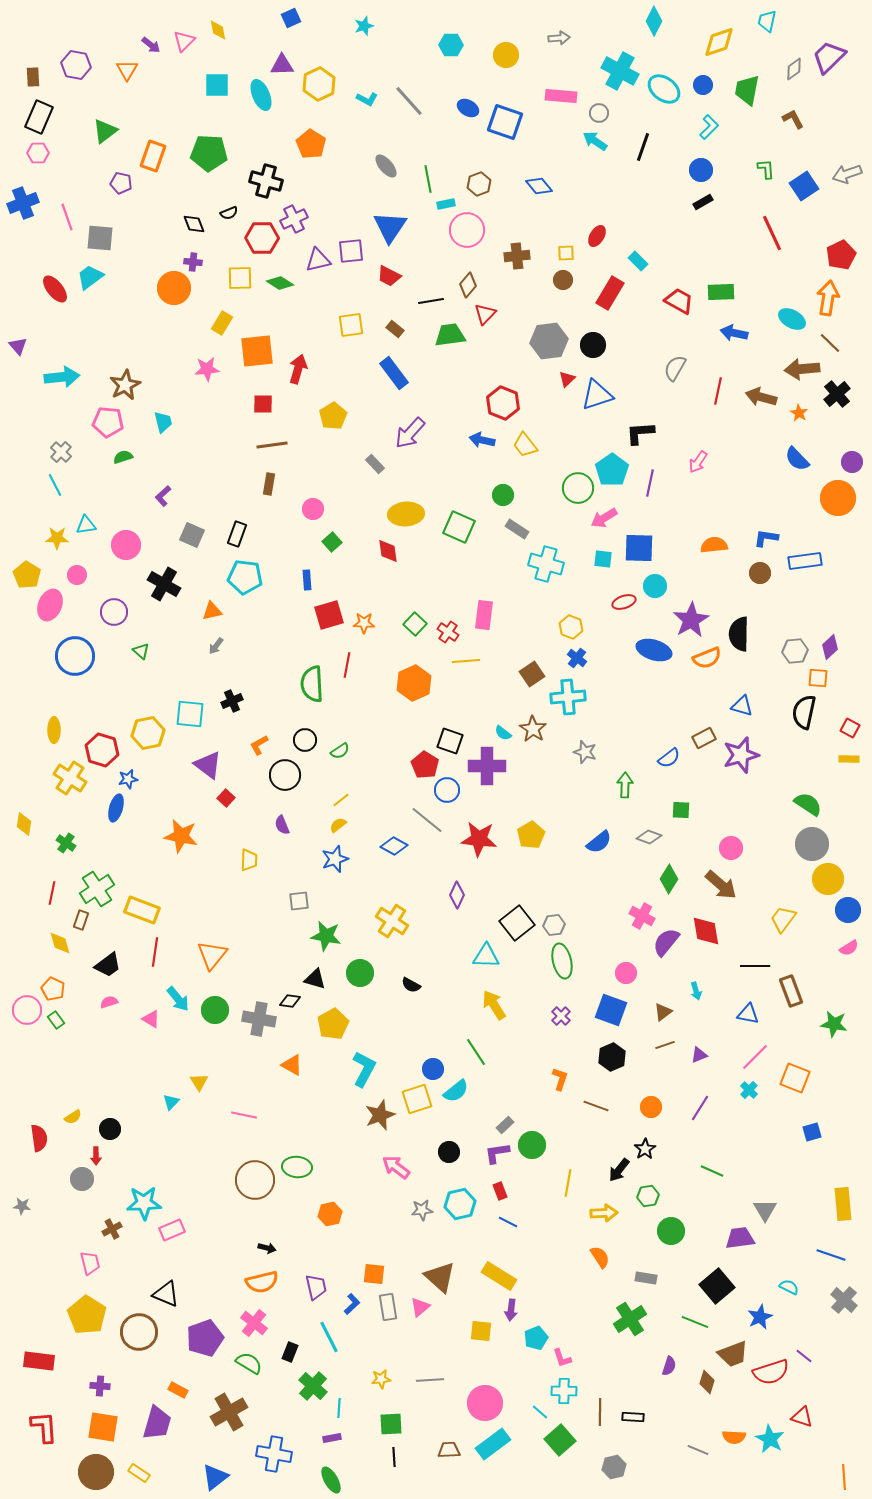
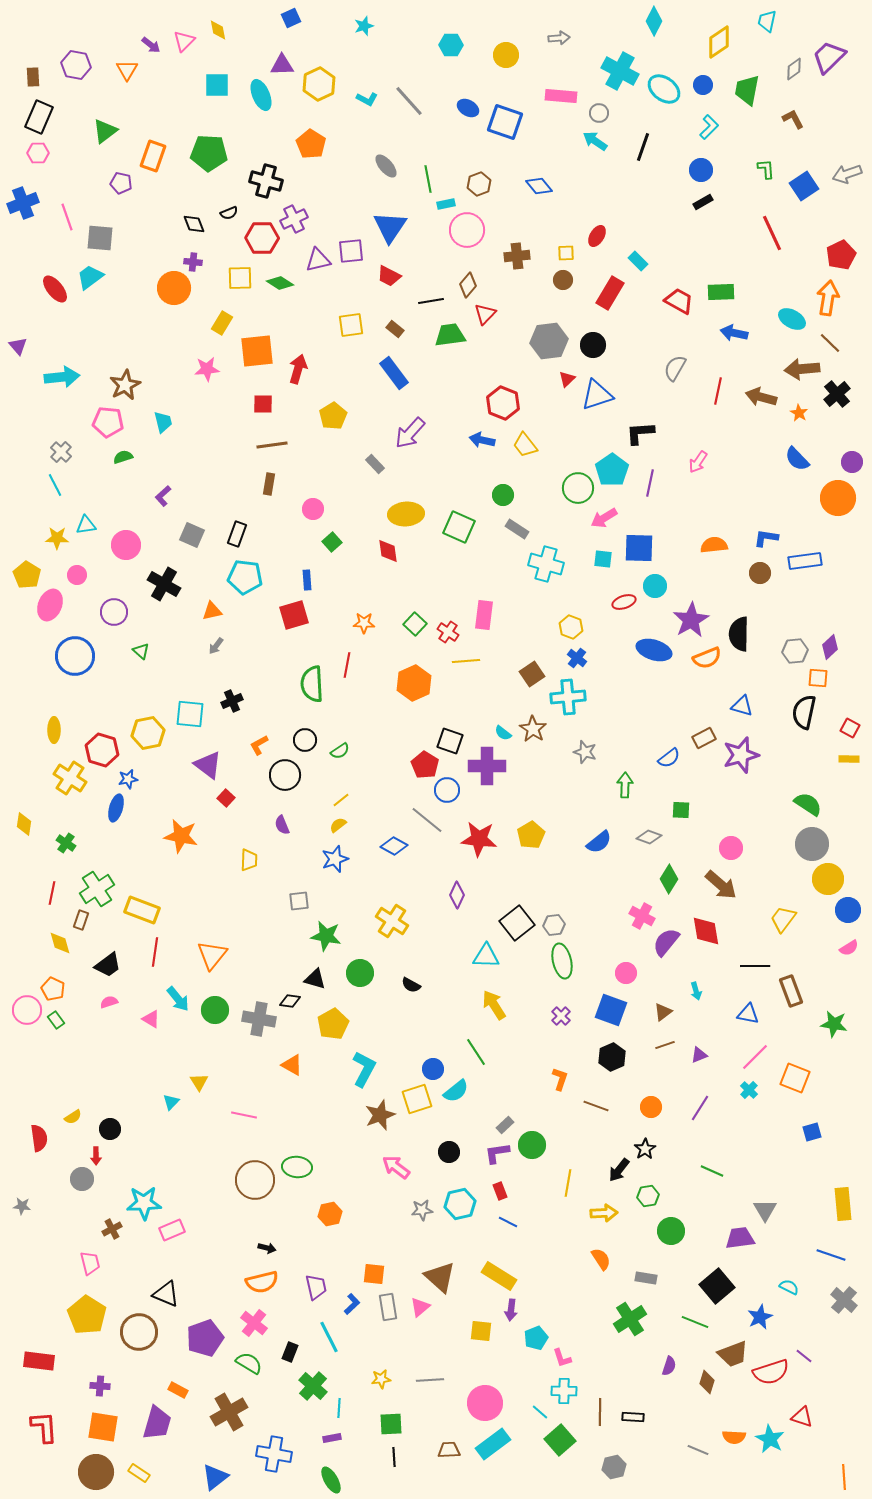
yellow diamond at (719, 42): rotated 16 degrees counterclockwise
red square at (329, 615): moved 35 px left
orange semicircle at (600, 1257): moved 1 px right, 2 px down
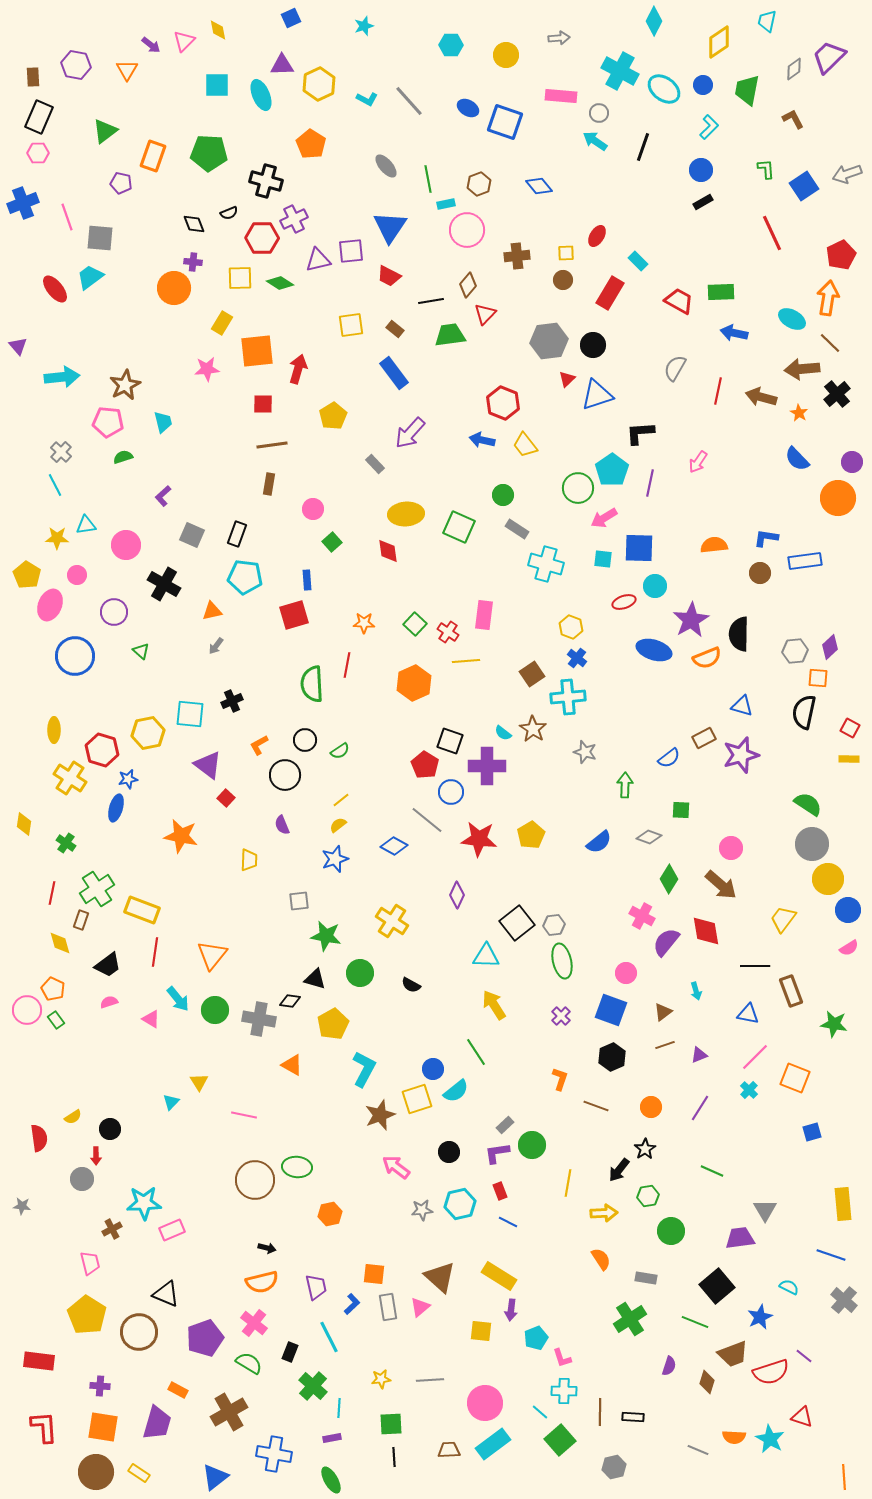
blue circle at (447, 790): moved 4 px right, 2 px down
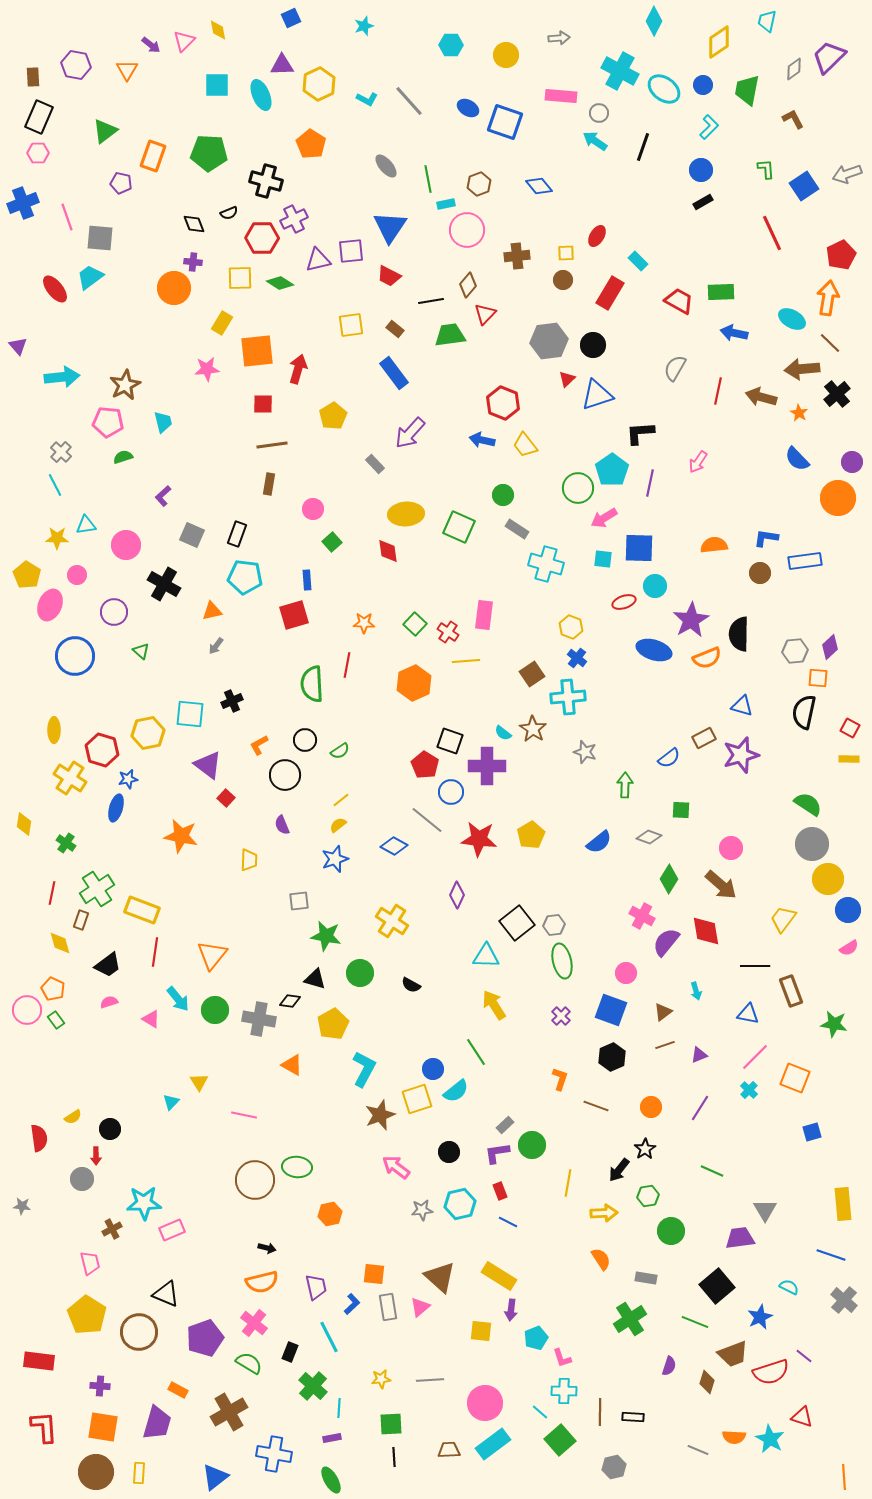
yellow rectangle at (139, 1473): rotated 60 degrees clockwise
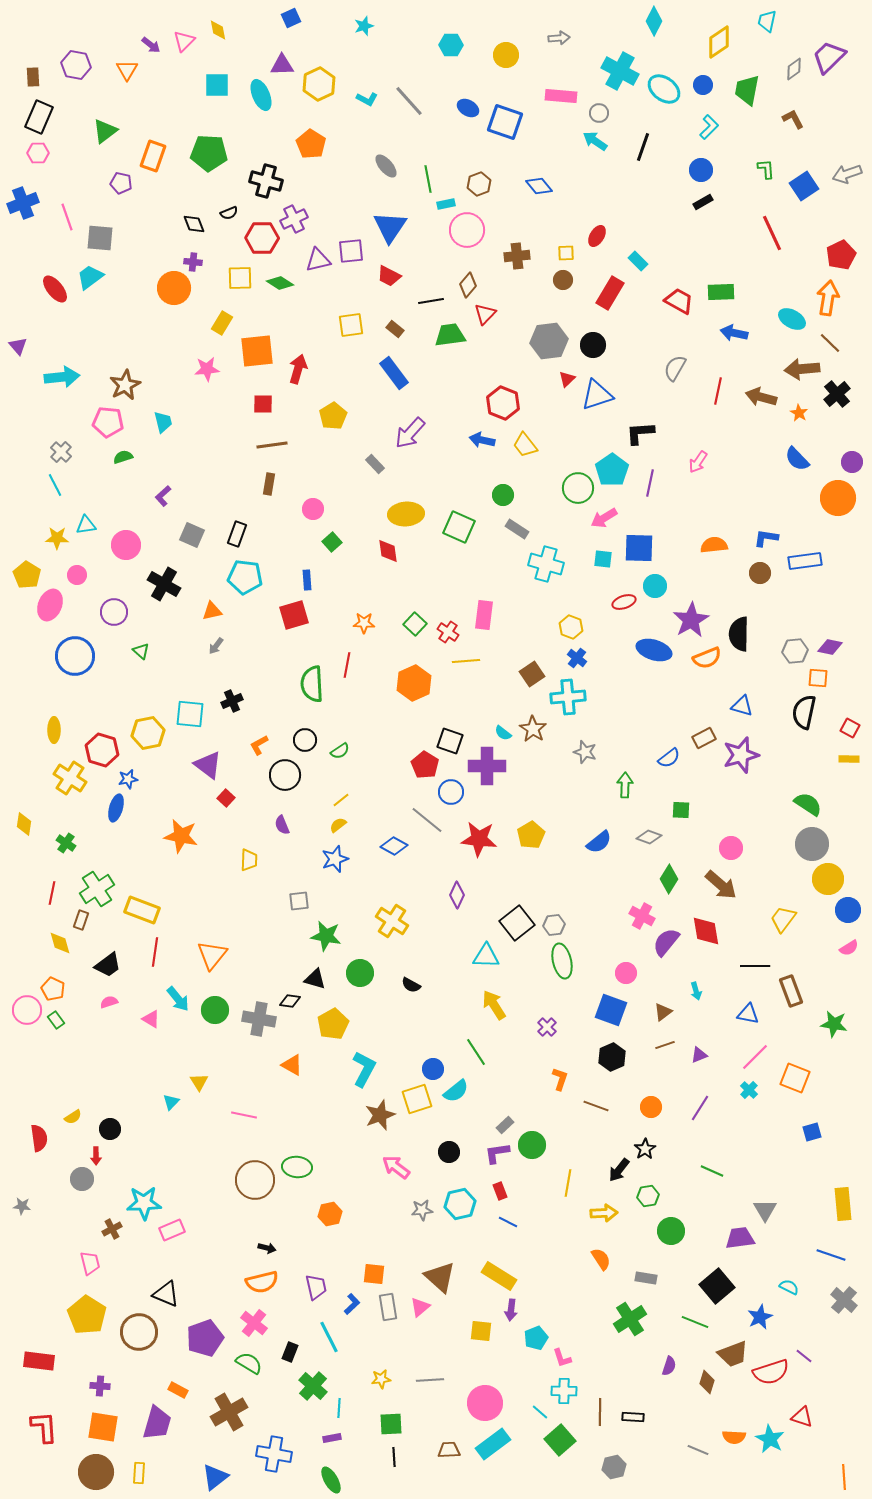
purple diamond at (830, 647): rotated 55 degrees clockwise
purple cross at (561, 1016): moved 14 px left, 11 px down
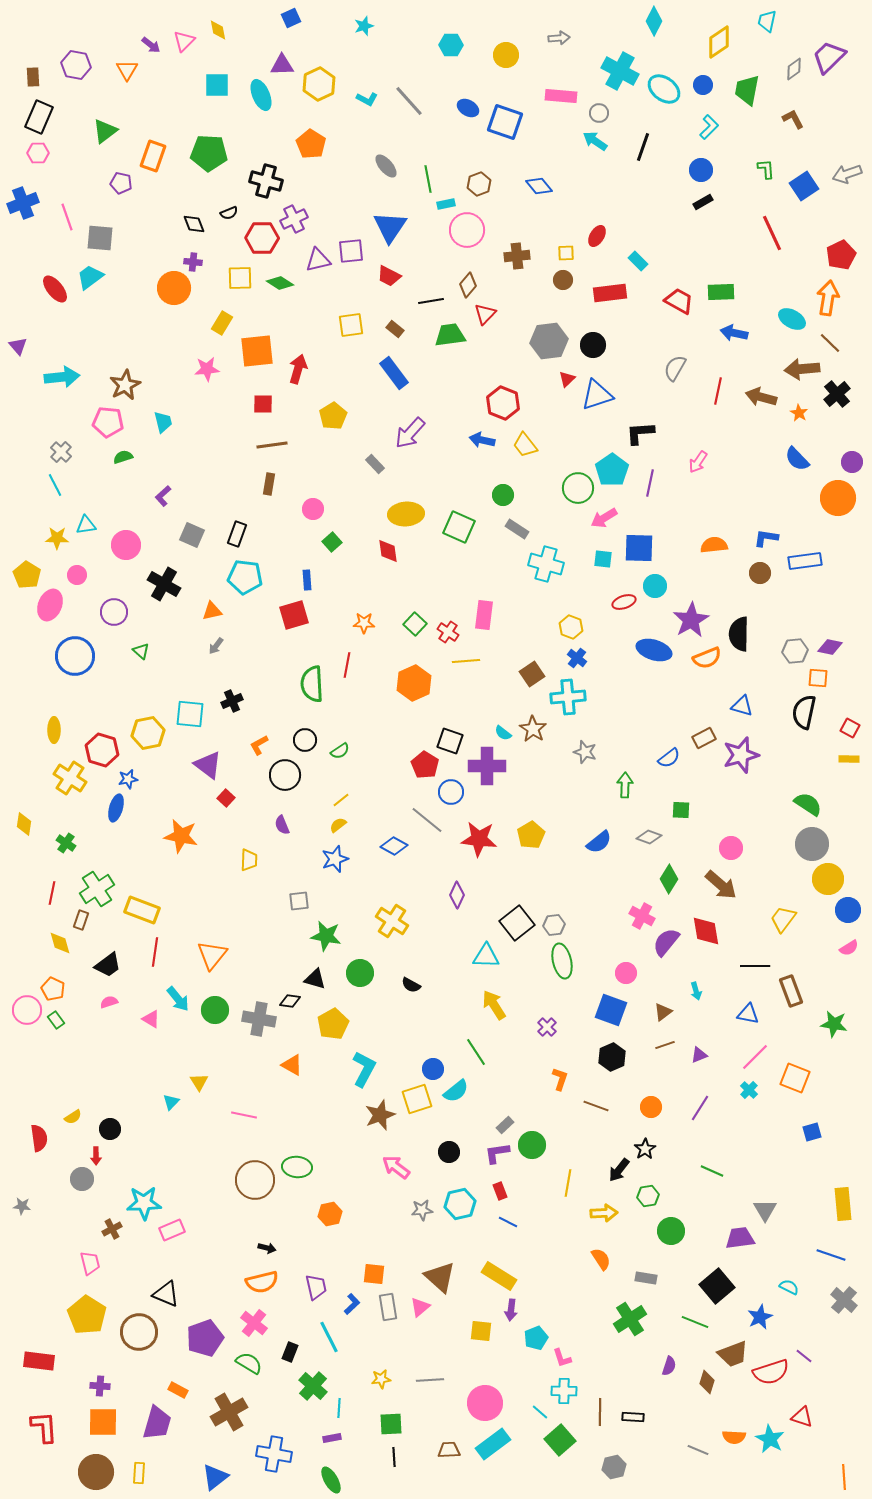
red rectangle at (610, 293): rotated 52 degrees clockwise
orange square at (103, 1427): moved 5 px up; rotated 8 degrees counterclockwise
